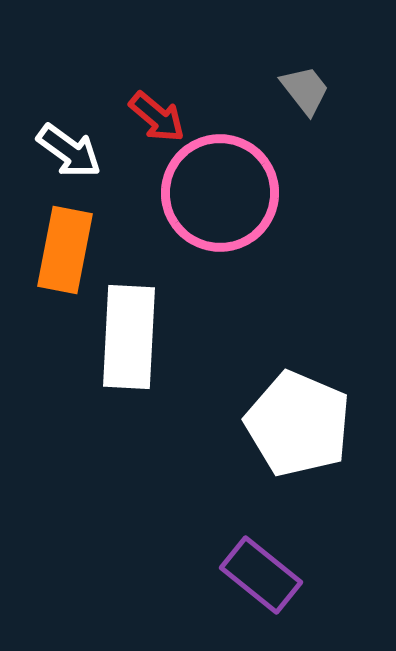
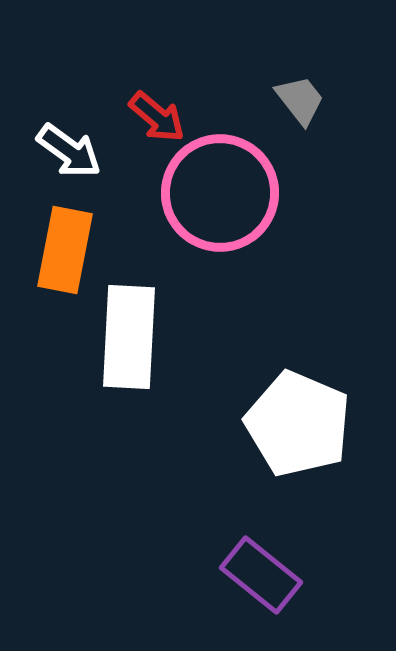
gray trapezoid: moved 5 px left, 10 px down
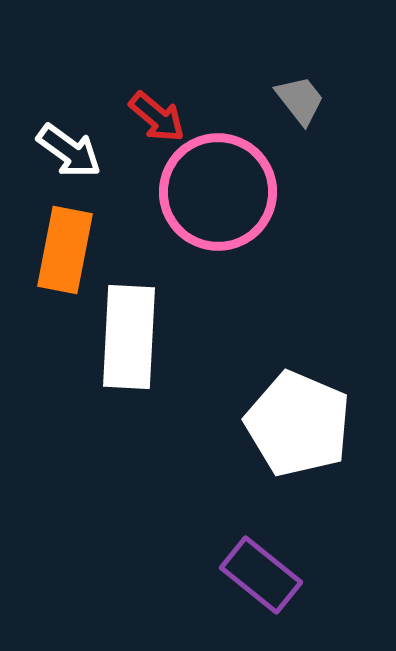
pink circle: moved 2 px left, 1 px up
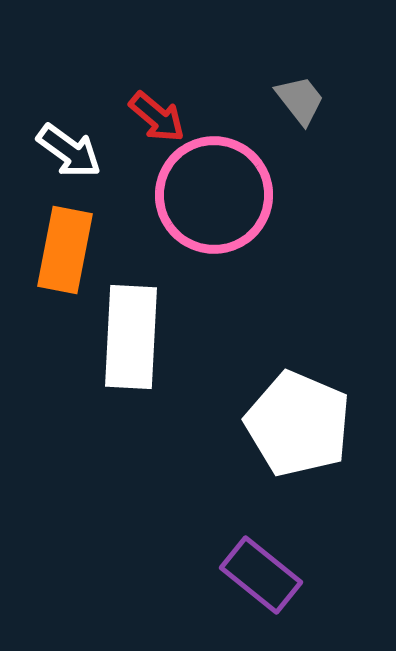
pink circle: moved 4 px left, 3 px down
white rectangle: moved 2 px right
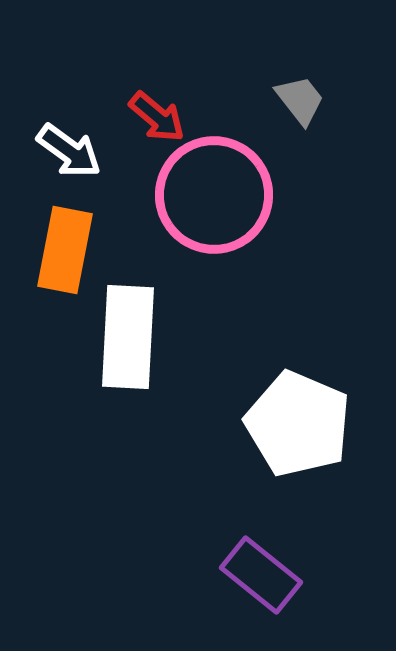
white rectangle: moved 3 px left
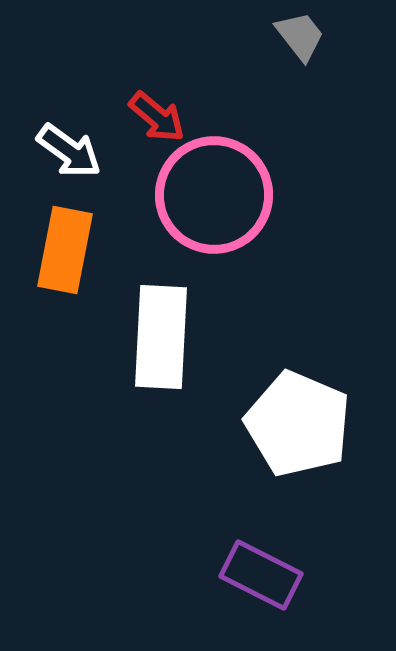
gray trapezoid: moved 64 px up
white rectangle: moved 33 px right
purple rectangle: rotated 12 degrees counterclockwise
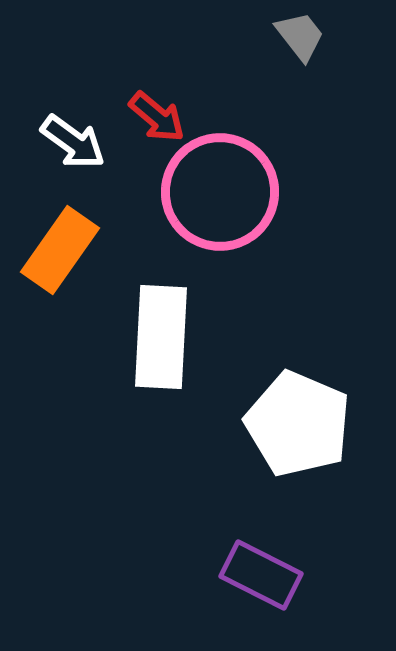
white arrow: moved 4 px right, 9 px up
pink circle: moved 6 px right, 3 px up
orange rectangle: moved 5 px left; rotated 24 degrees clockwise
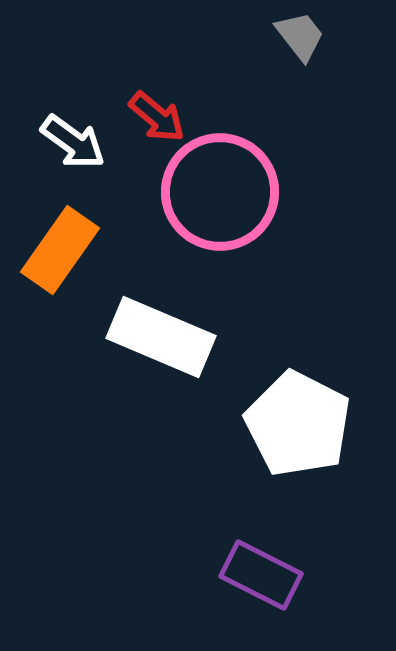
white rectangle: rotated 70 degrees counterclockwise
white pentagon: rotated 4 degrees clockwise
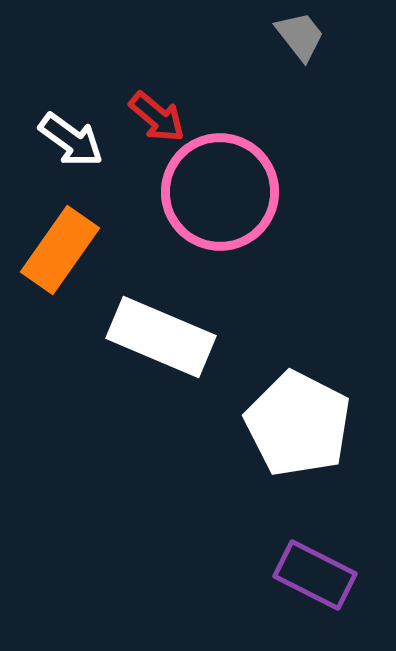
white arrow: moved 2 px left, 2 px up
purple rectangle: moved 54 px right
